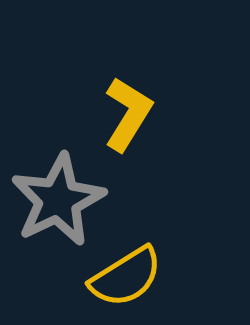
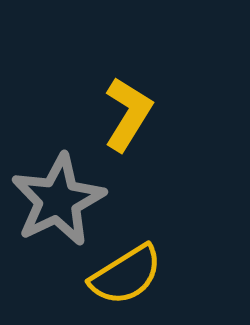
yellow semicircle: moved 2 px up
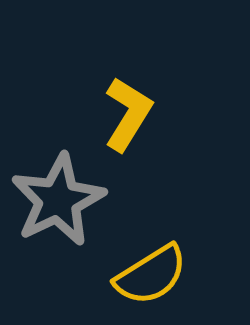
yellow semicircle: moved 25 px right
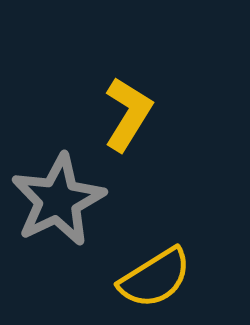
yellow semicircle: moved 4 px right, 3 px down
